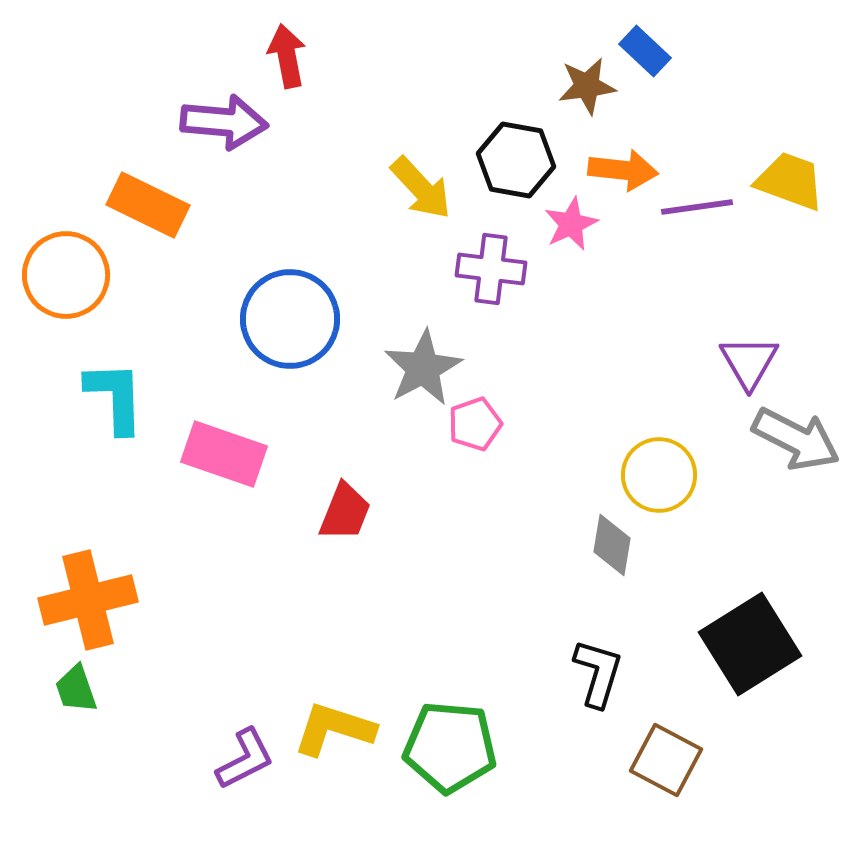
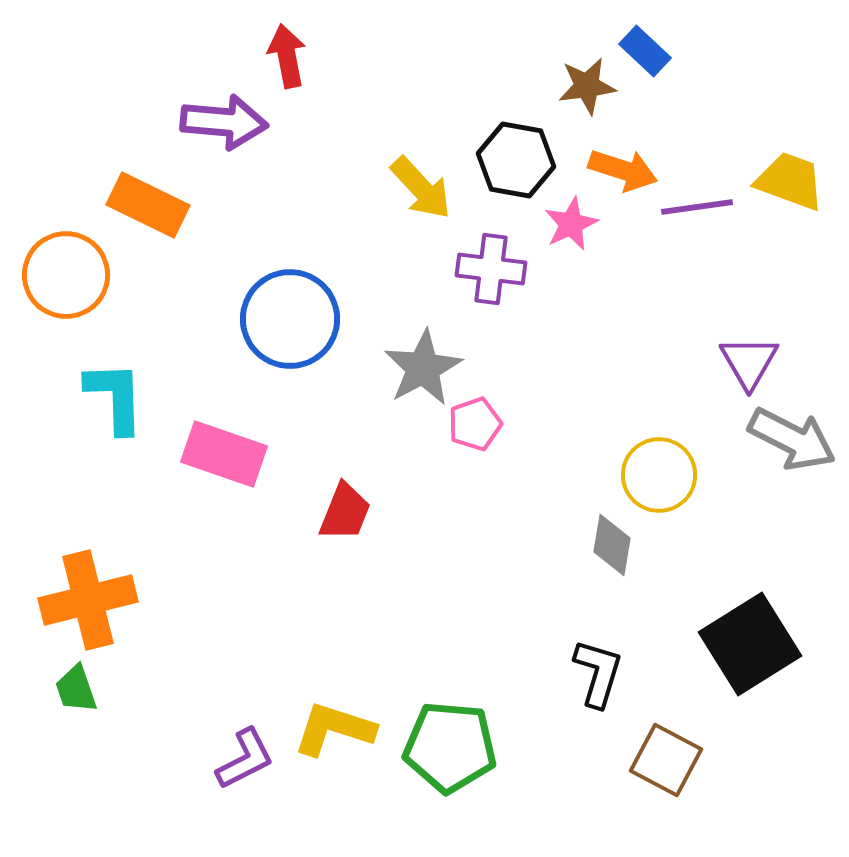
orange arrow: rotated 12 degrees clockwise
gray arrow: moved 4 px left
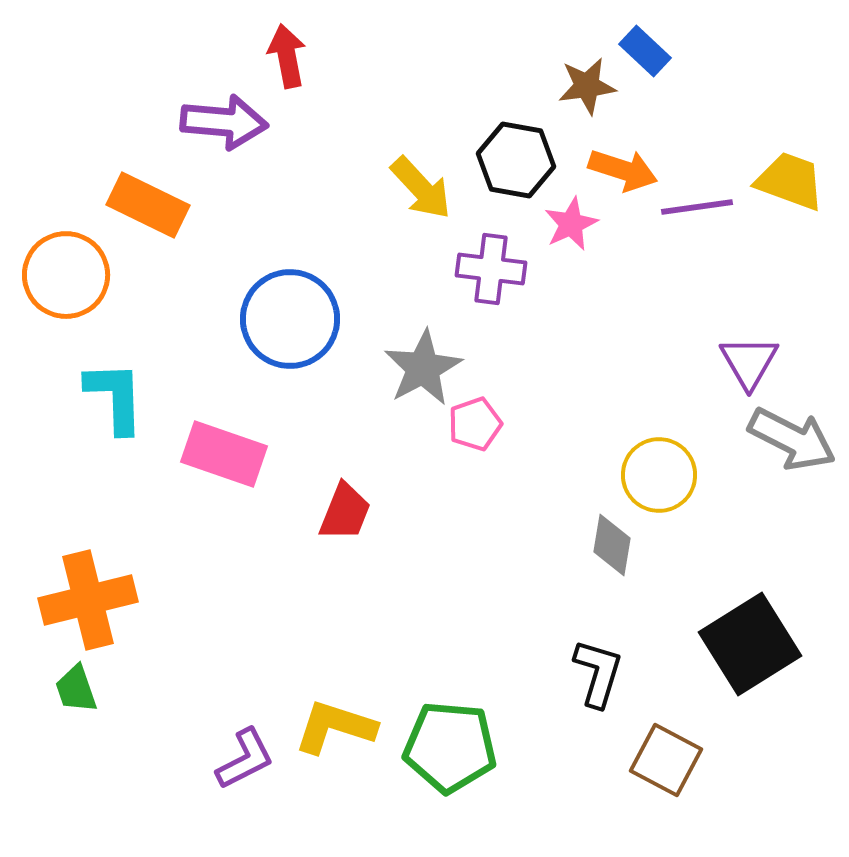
yellow L-shape: moved 1 px right, 2 px up
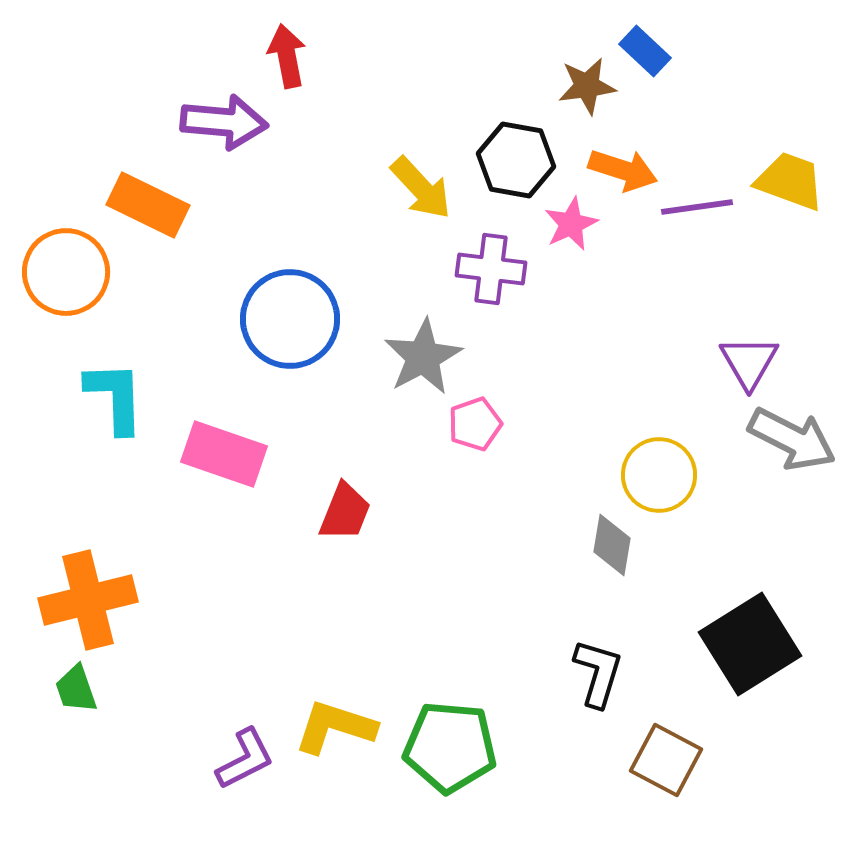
orange circle: moved 3 px up
gray star: moved 11 px up
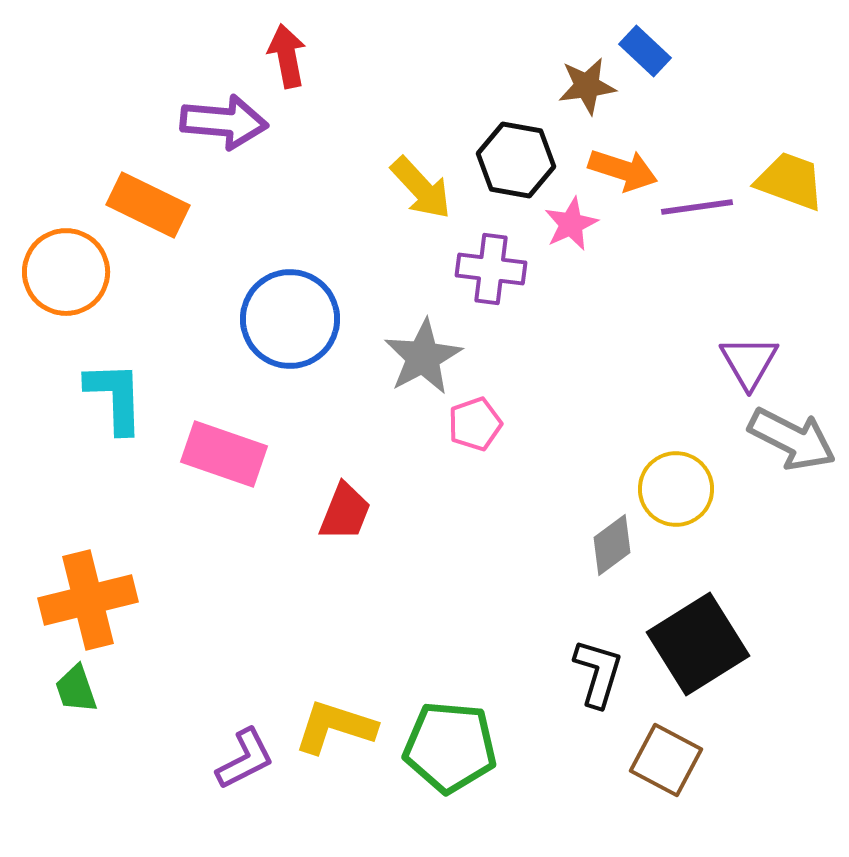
yellow circle: moved 17 px right, 14 px down
gray diamond: rotated 44 degrees clockwise
black square: moved 52 px left
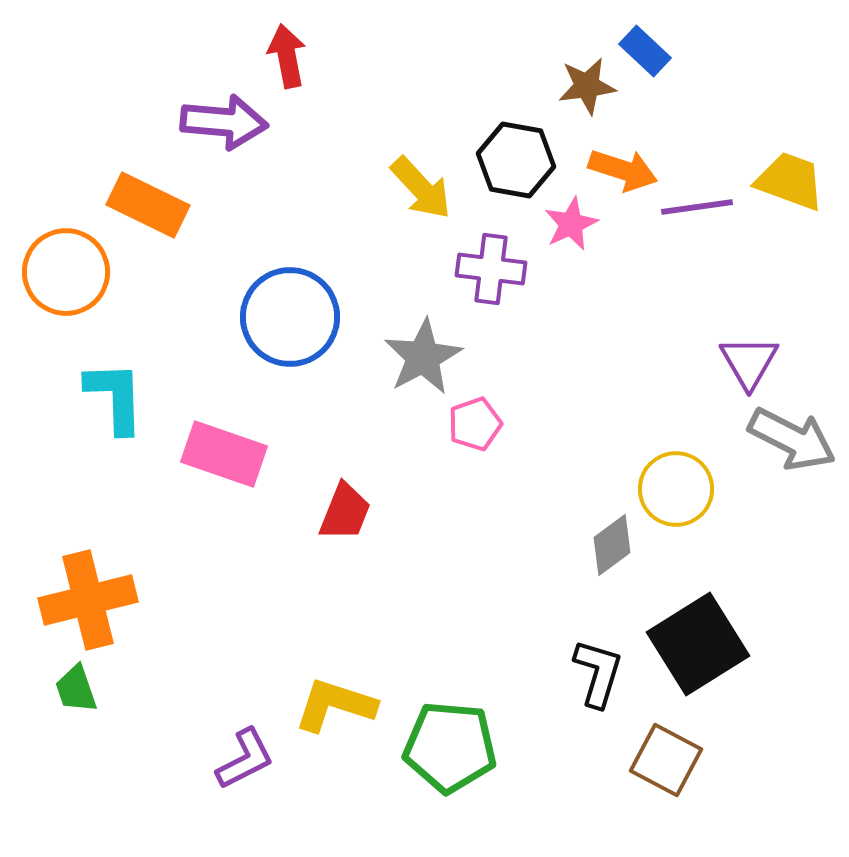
blue circle: moved 2 px up
yellow L-shape: moved 22 px up
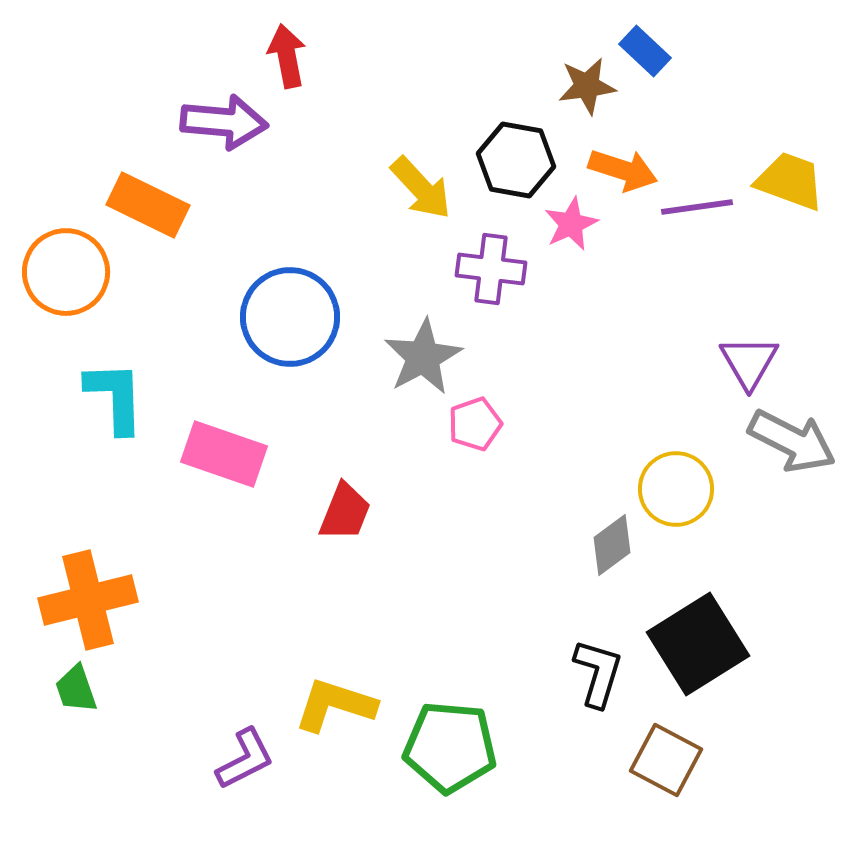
gray arrow: moved 2 px down
